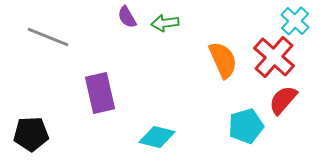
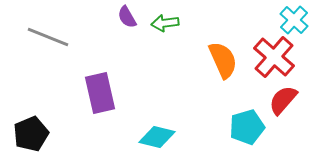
cyan cross: moved 1 px left, 1 px up
cyan pentagon: moved 1 px right, 1 px down
black pentagon: rotated 20 degrees counterclockwise
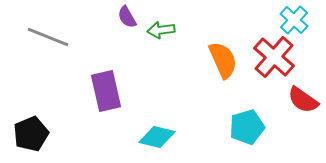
green arrow: moved 4 px left, 7 px down
purple rectangle: moved 6 px right, 2 px up
red semicircle: moved 20 px right; rotated 96 degrees counterclockwise
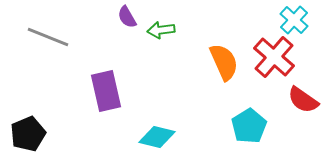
orange semicircle: moved 1 px right, 2 px down
cyan pentagon: moved 2 px right, 1 px up; rotated 16 degrees counterclockwise
black pentagon: moved 3 px left
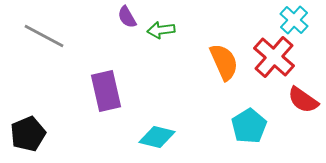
gray line: moved 4 px left, 1 px up; rotated 6 degrees clockwise
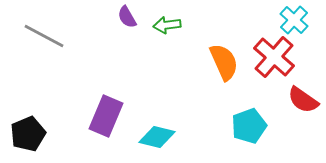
green arrow: moved 6 px right, 5 px up
purple rectangle: moved 25 px down; rotated 36 degrees clockwise
cyan pentagon: rotated 12 degrees clockwise
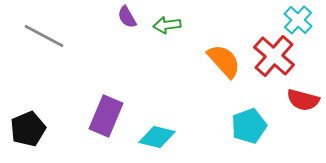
cyan cross: moved 4 px right
red cross: moved 1 px up
orange semicircle: moved 1 px up; rotated 18 degrees counterclockwise
red semicircle: rotated 20 degrees counterclockwise
black pentagon: moved 5 px up
